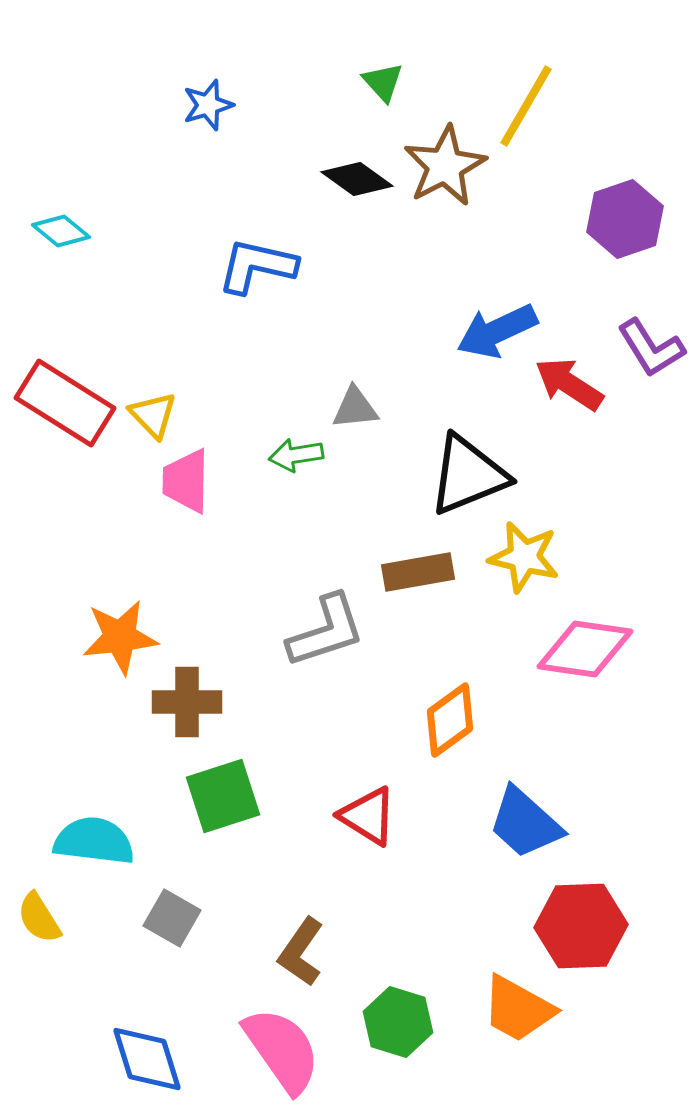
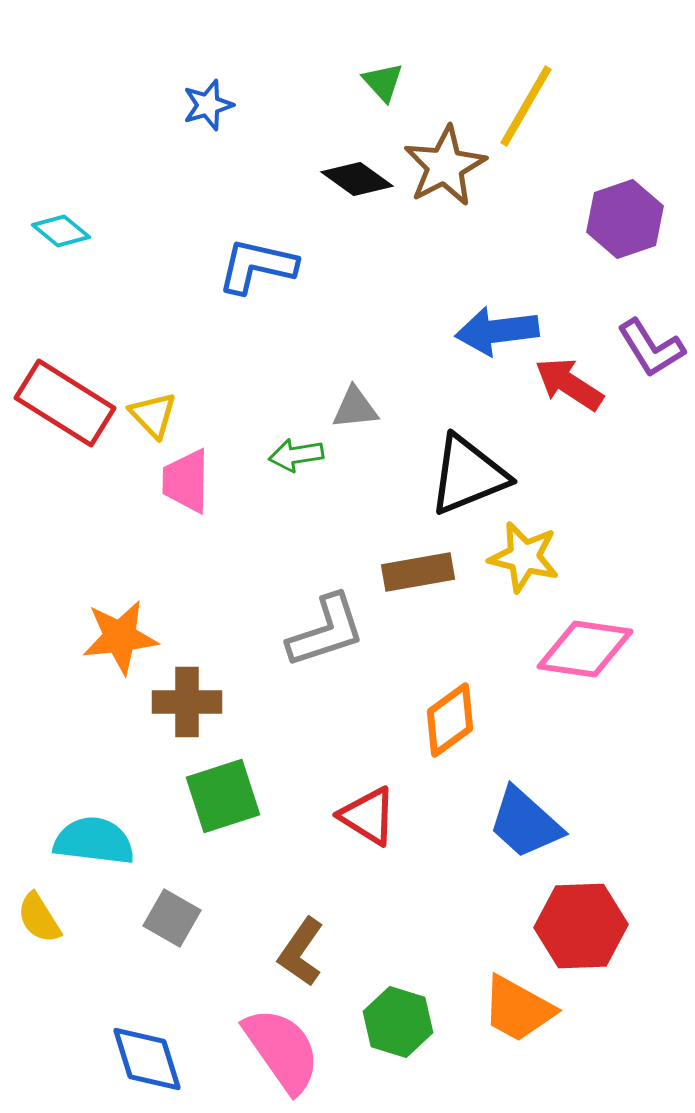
blue arrow: rotated 18 degrees clockwise
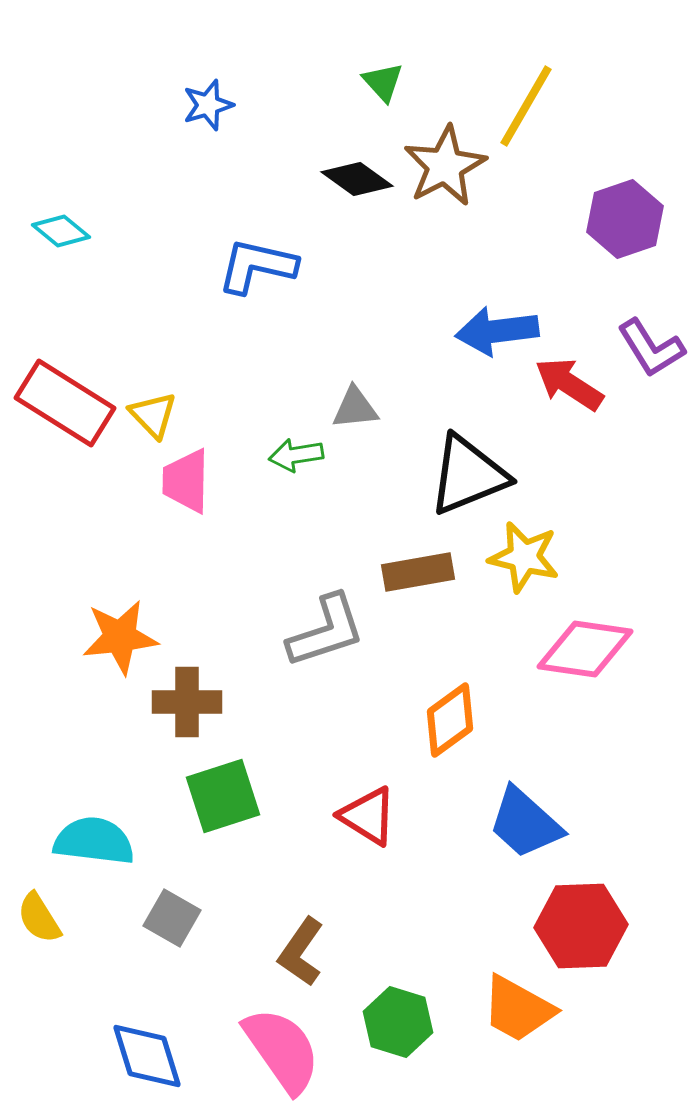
blue diamond: moved 3 px up
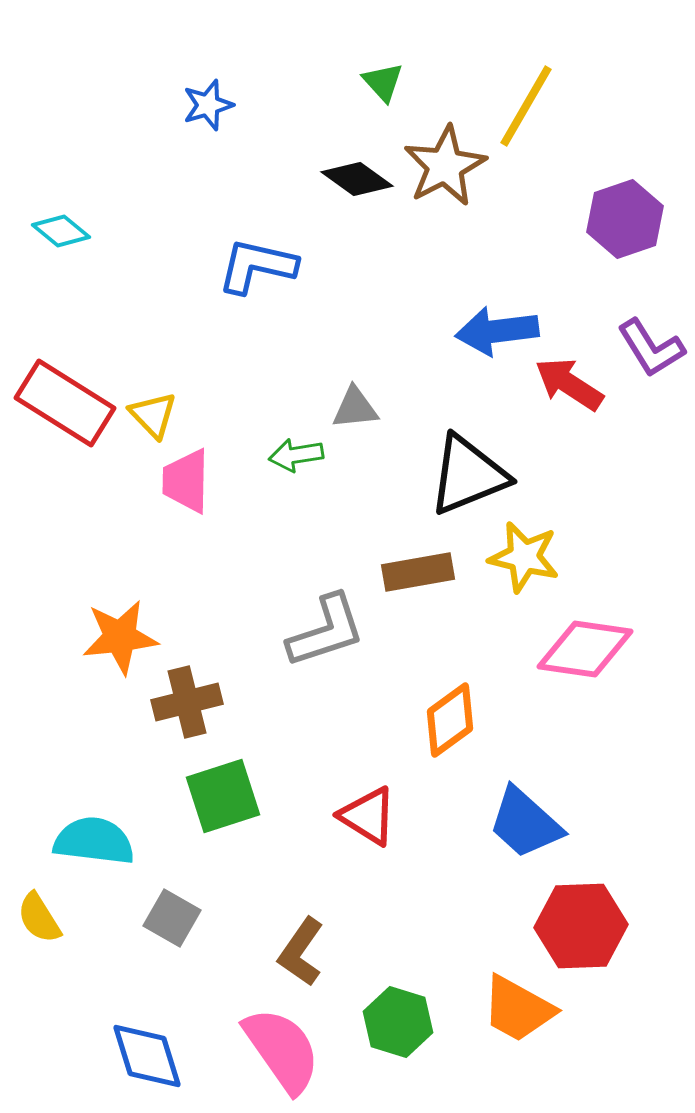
brown cross: rotated 14 degrees counterclockwise
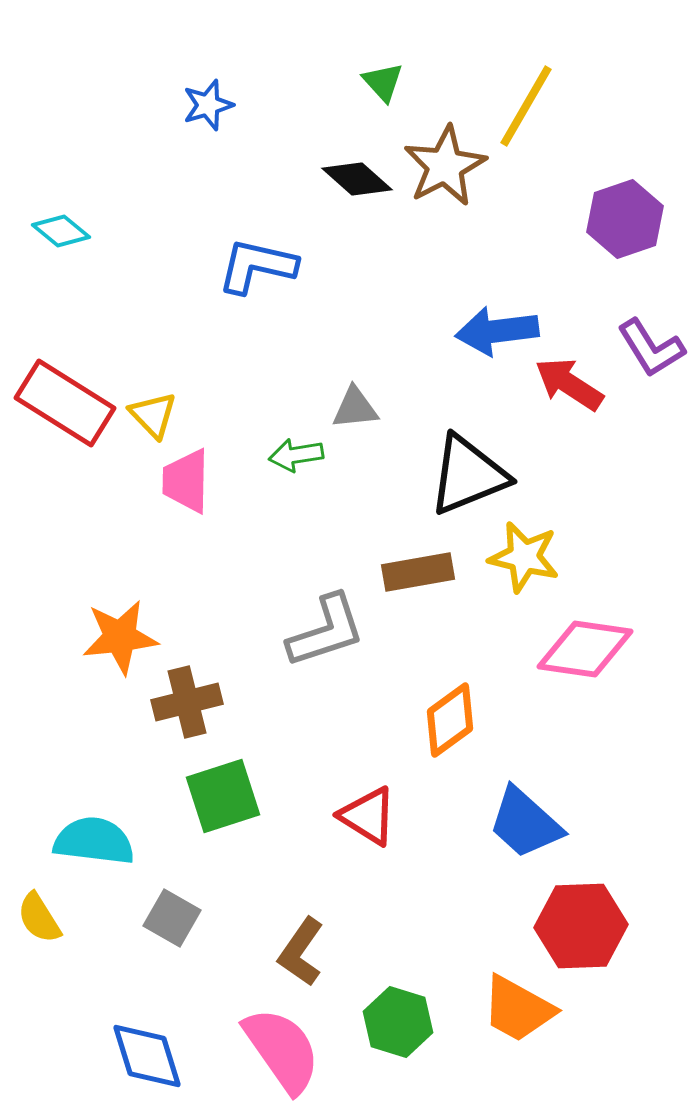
black diamond: rotated 6 degrees clockwise
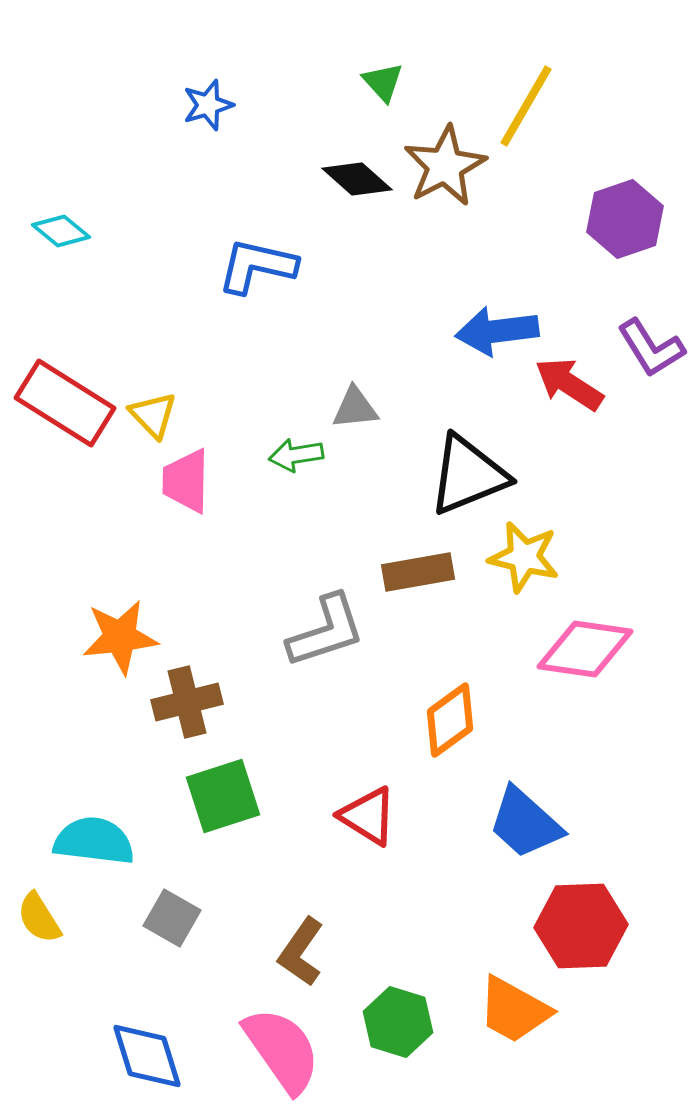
orange trapezoid: moved 4 px left, 1 px down
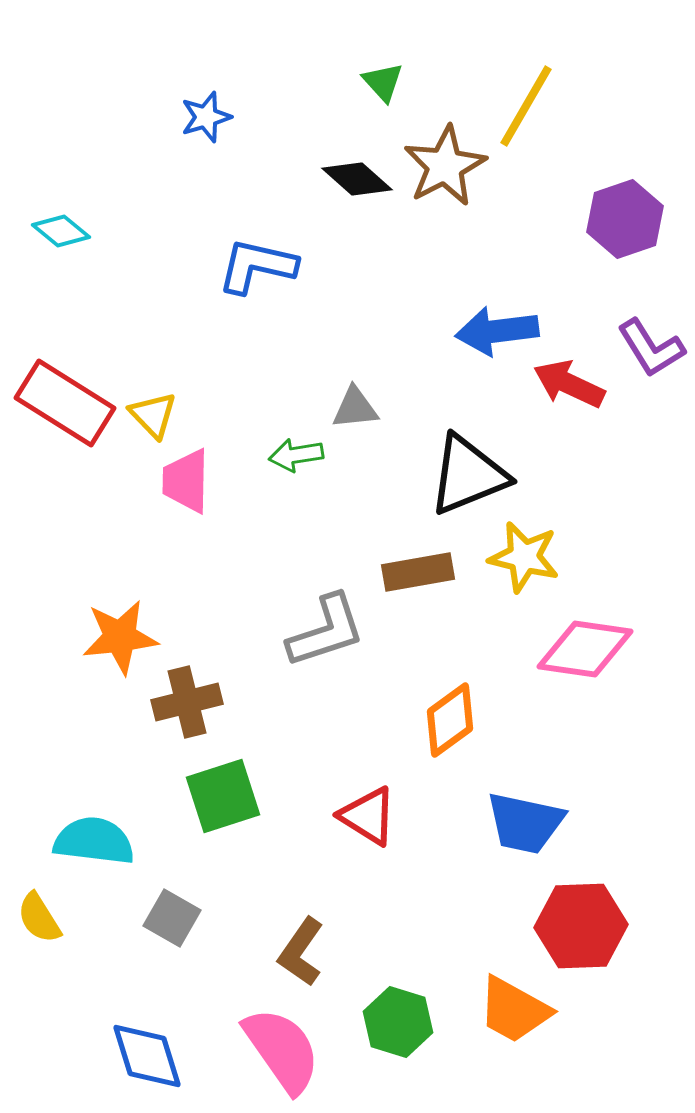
blue star: moved 2 px left, 12 px down
red arrow: rotated 8 degrees counterclockwise
blue trapezoid: rotated 30 degrees counterclockwise
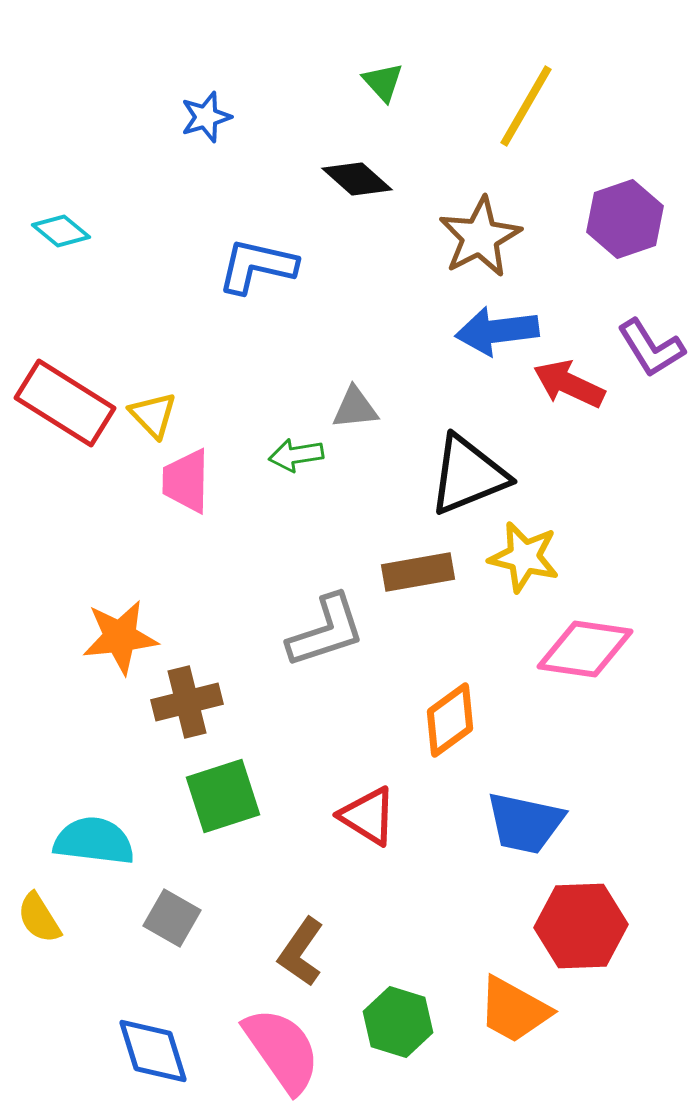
brown star: moved 35 px right, 71 px down
blue diamond: moved 6 px right, 5 px up
